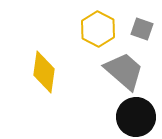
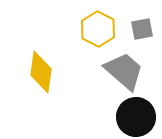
gray square: rotated 30 degrees counterclockwise
yellow diamond: moved 3 px left
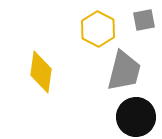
gray square: moved 2 px right, 9 px up
gray trapezoid: rotated 63 degrees clockwise
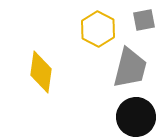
gray trapezoid: moved 6 px right, 3 px up
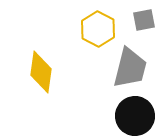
black circle: moved 1 px left, 1 px up
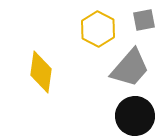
gray trapezoid: rotated 27 degrees clockwise
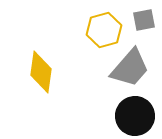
yellow hexagon: moved 6 px right, 1 px down; rotated 16 degrees clockwise
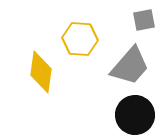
yellow hexagon: moved 24 px left, 9 px down; rotated 20 degrees clockwise
gray trapezoid: moved 2 px up
black circle: moved 1 px up
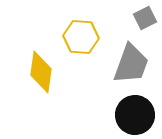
gray square: moved 1 px right, 2 px up; rotated 15 degrees counterclockwise
yellow hexagon: moved 1 px right, 2 px up
gray trapezoid: moved 1 px right, 2 px up; rotated 21 degrees counterclockwise
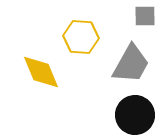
gray square: moved 2 px up; rotated 25 degrees clockwise
gray trapezoid: rotated 9 degrees clockwise
yellow diamond: rotated 30 degrees counterclockwise
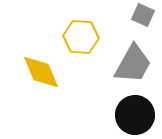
gray square: moved 2 px left, 1 px up; rotated 25 degrees clockwise
gray trapezoid: moved 2 px right
